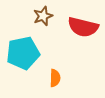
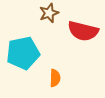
brown star: moved 6 px right, 3 px up
red semicircle: moved 4 px down
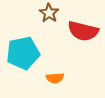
brown star: rotated 18 degrees counterclockwise
orange semicircle: rotated 84 degrees clockwise
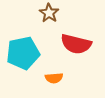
red semicircle: moved 7 px left, 13 px down
orange semicircle: moved 1 px left
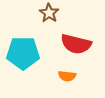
cyan pentagon: rotated 12 degrees clockwise
orange semicircle: moved 13 px right, 2 px up; rotated 12 degrees clockwise
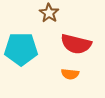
cyan pentagon: moved 2 px left, 4 px up
orange semicircle: moved 3 px right, 2 px up
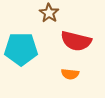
red semicircle: moved 3 px up
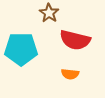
red semicircle: moved 1 px left, 1 px up
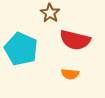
brown star: moved 1 px right
cyan pentagon: rotated 24 degrees clockwise
